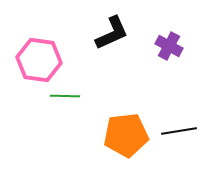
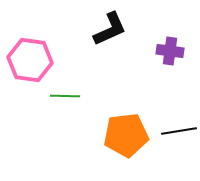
black L-shape: moved 2 px left, 4 px up
purple cross: moved 1 px right, 5 px down; rotated 20 degrees counterclockwise
pink hexagon: moved 9 px left
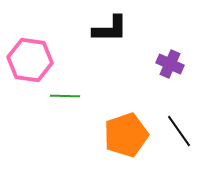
black L-shape: rotated 24 degrees clockwise
purple cross: moved 13 px down; rotated 16 degrees clockwise
black line: rotated 64 degrees clockwise
orange pentagon: rotated 12 degrees counterclockwise
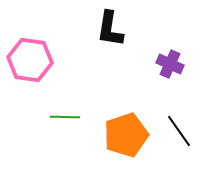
black L-shape: rotated 99 degrees clockwise
green line: moved 21 px down
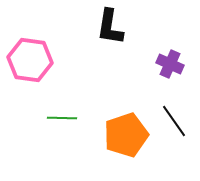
black L-shape: moved 2 px up
green line: moved 3 px left, 1 px down
black line: moved 5 px left, 10 px up
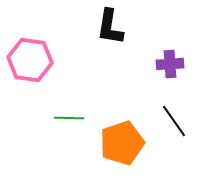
purple cross: rotated 28 degrees counterclockwise
green line: moved 7 px right
orange pentagon: moved 4 px left, 8 px down
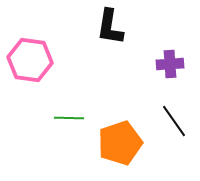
orange pentagon: moved 2 px left
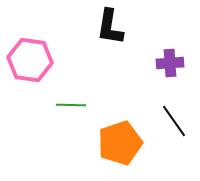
purple cross: moved 1 px up
green line: moved 2 px right, 13 px up
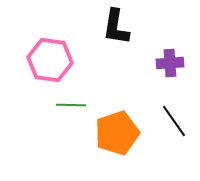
black L-shape: moved 6 px right
pink hexagon: moved 20 px right
orange pentagon: moved 3 px left, 10 px up
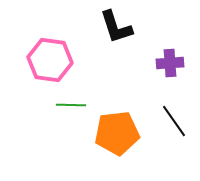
black L-shape: rotated 27 degrees counterclockwise
orange pentagon: rotated 12 degrees clockwise
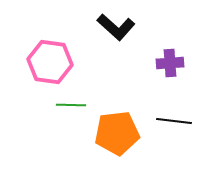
black L-shape: rotated 30 degrees counterclockwise
pink hexagon: moved 2 px down
black line: rotated 48 degrees counterclockwise
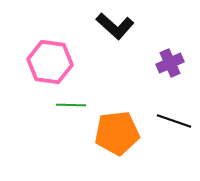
black L-shape: moved 1 px left, 1 px up
purple cross: rotated 20 degrees counterclockwise
black line: rotated 12 degrees clockwise
